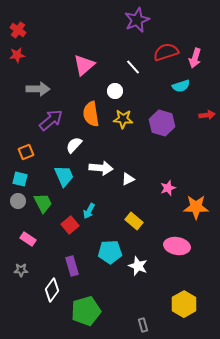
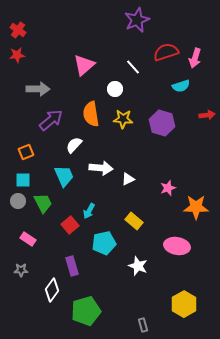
white circle: moved 2 px up
cyan square: moved 3 px right, 1 px down; rotated 14 degrees counterclockwise
cyan pentagon: moved 6 px left, 9 px up; rotated 10 degrees counterclockwise
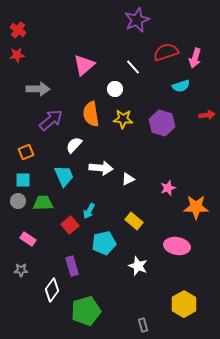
green trapezoid: rotated 65 degrees counterclockwise
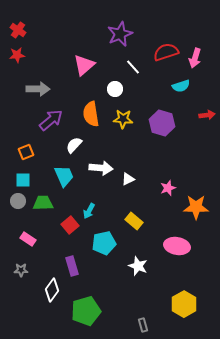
purple star: moved 17 px left, 14 px down
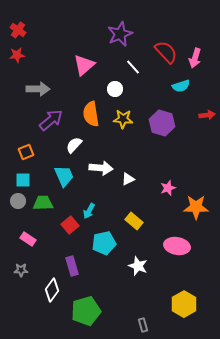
red semicircle: rotated 65 degrees clockwise
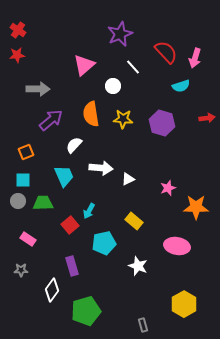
white circle: moved 2 px left, 3 px up
red arrow: moved 3 px down
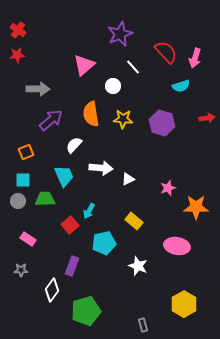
green trapezoid: moved 2 px right, 4 px up
purple rectangle: rotated 36 degrees clockwise
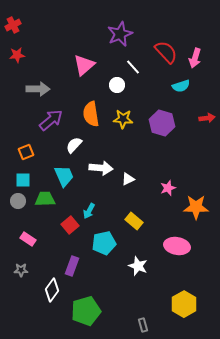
red cross: moved 5 px left, 5 px up; rotated 28 degrees clockwise
white circle: moved 4 px right, 1 px up
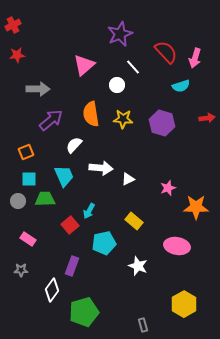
cyan square: moved 6 px right, 1 px up
green pentagon: moved 2 px left, 1 px down
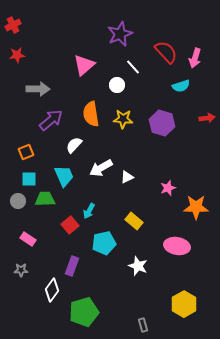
white arrow: rotated 145 degrees clockwise
white triangle: moved 1 px left, 2 px up
